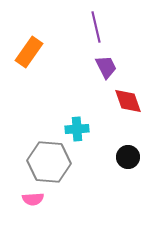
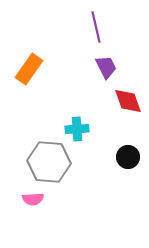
orange rectangle: moved 17 px down
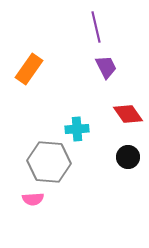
red diamond: moved 13 px down; rotated 16 degrees counterclockwise
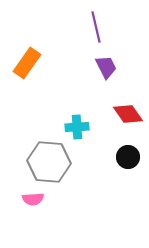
orange rectangle: moved 2 px left, 6 px up
cyan cross: moved 2 px up
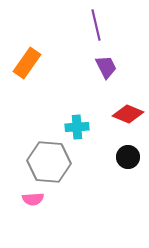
purple line: moved 2 px up
red diamond: rotated 32 degrees counterclockwise
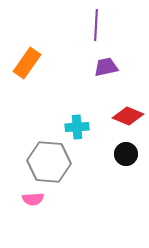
purple line: rotated 16 degrees clockwise
purple trapezoid: rotated 75 degrees counterclockwise
red diamond: moved 2 px down
black circle: moved 2 px left, 3 px up
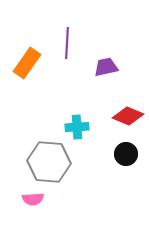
purple line: moved 29 px left, 18 px down
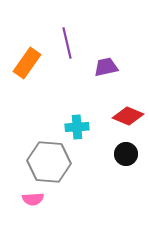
purple line: rotated 16 degrees counterclockwise
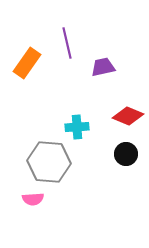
purple trapezoid: moved 3 px left
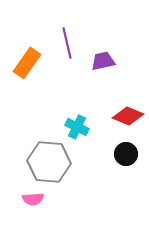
purple trapezoid: moved 6 px up
cyan cross: rotated 30 degrees clockwise
